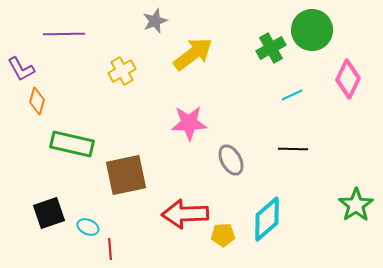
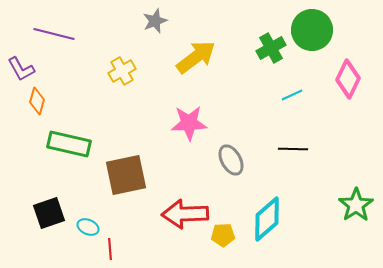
purple line: moved 10 px left; rotated 15 degrees clockwise
yellow arrow: moved 3 px right, 3 px down
green rectangle: moved 3 px left
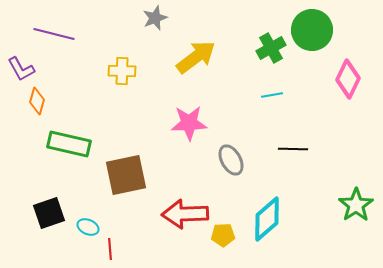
gray star: moved 3 px up
yellow cross: rotated 32 degrees clockwise
cyan line: moved 20 px left; rotated 15 degrees clockwise
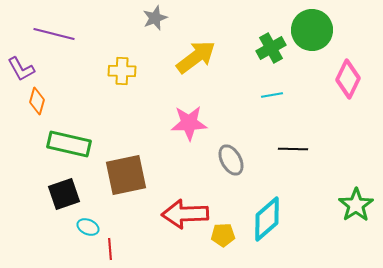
black square: moved 15 px right, 19 px up
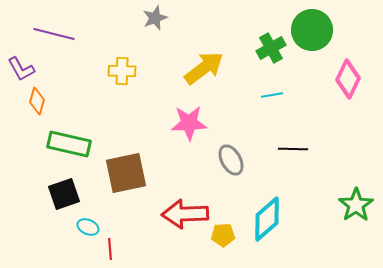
yellow arrow: moved 8 px right, 11 px down
brown square: moved 2 px up
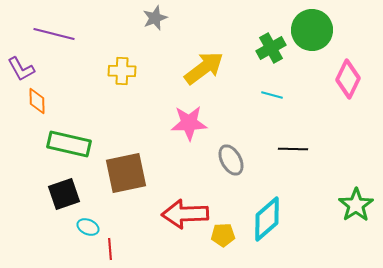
cyan line: rotated 25 degrees clockwise
orange diamond: rotated 16 degrees counterclockwise
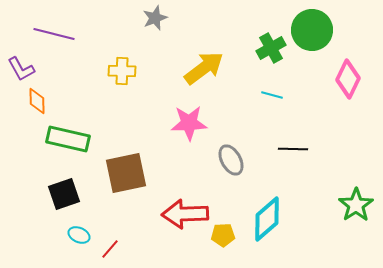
green rectangle: moved 1 px left, 5 px up
cyan ellipse: moved 9 px left, 8 px down
red line: rotated 45 degrees clockwise
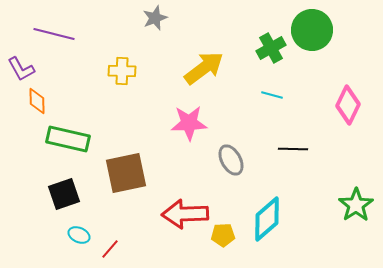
pink diamond: moved 26 px down
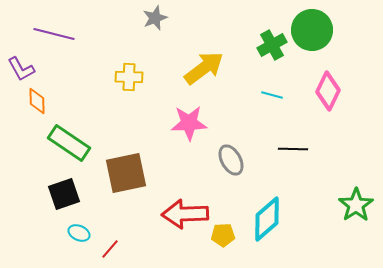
green cross: moved 1 px right, 3 px up
yellow cross: moved 7 px right, 6 px down
pink diamond: moved 20 px left, 14 px up
green rectangle: moved 1 px right, 4 px down; rotated 21 degrees clockwise
cyan ellipse: moved 2 px up
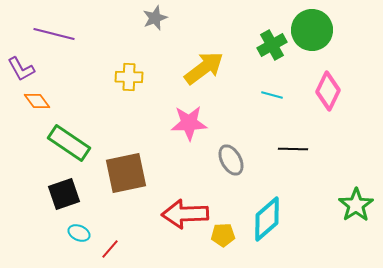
orange diamond: rotated 36 degrees counterclockwise
